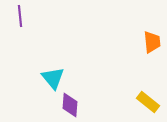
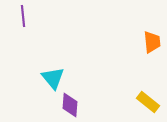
purple line: moved 3 px right
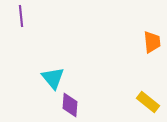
purple line: moved 2 px left
